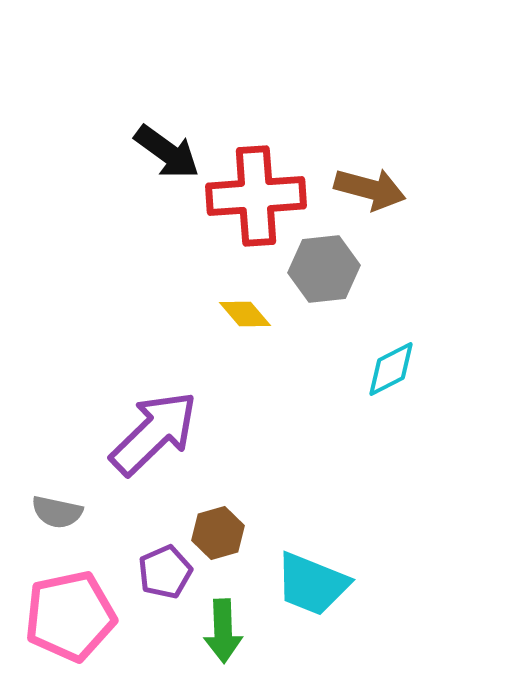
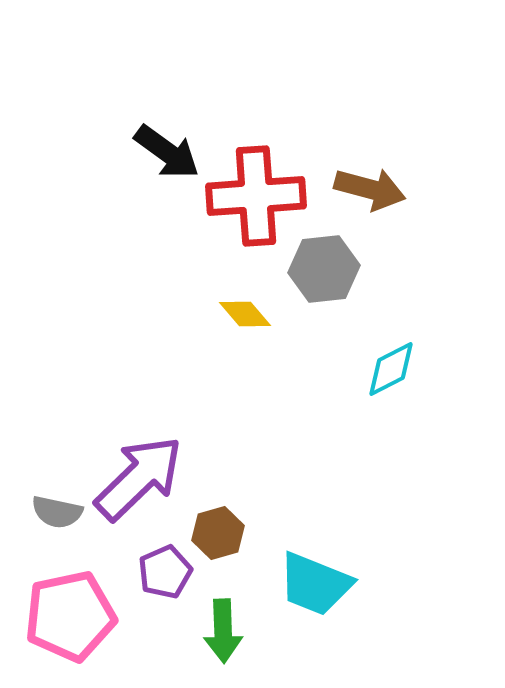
purple arrow: moved 15 px left, 45 px down
cyan trapezoid: moved 3 px right
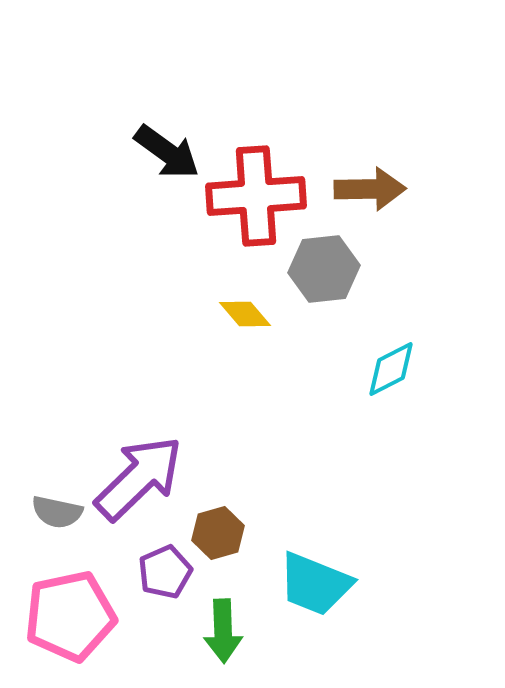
brown arrow: rotated 16 degrees counterclockwise
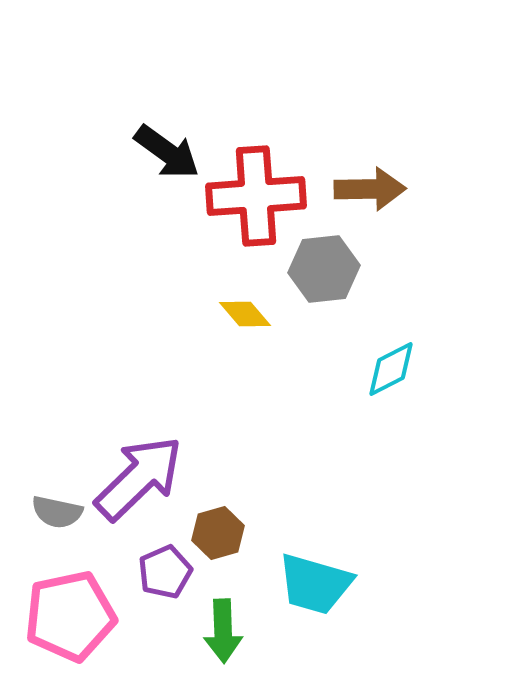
cyan trapezoid: rotated 6 degrees counterclockwise
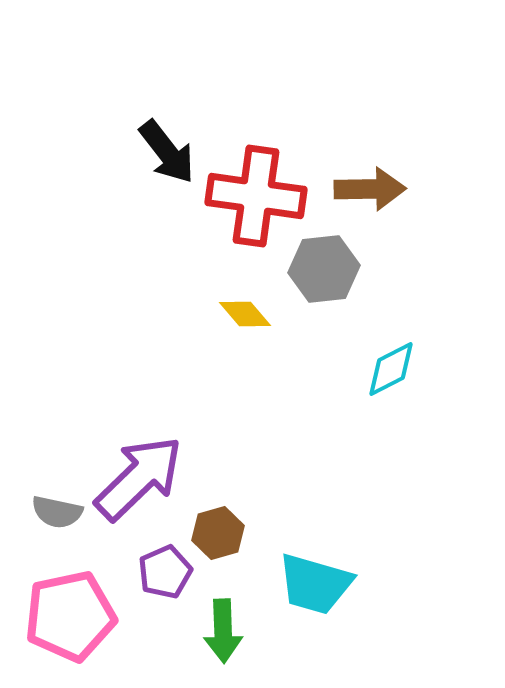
black arrow: rotated 16 degrees clockwise
red cross: rotated 12 degrees clockwise
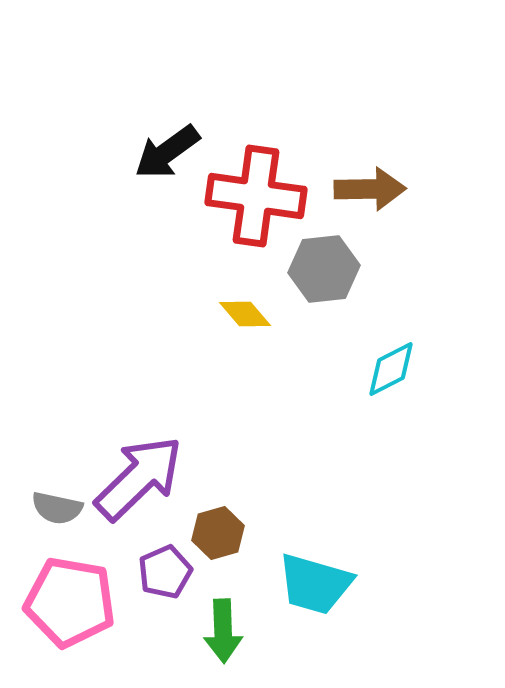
black arrow: rotated 92 degrees clockwise
gray semicircle: moved 4 px up
pink pentagon: moved 14 px up; rotated 22 degrees clockwise
